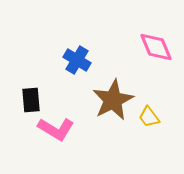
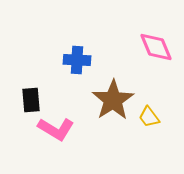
blue cross: rotated 28 degrees counterclockwise
brown star: rotated 6 degrees counterclockwise
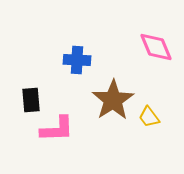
pink L-shape: moved 1 px right; rotated 33 degrees counterclockwise
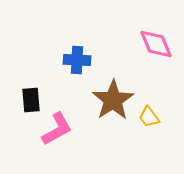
pink diamond: moved 3 px up
pink L-shape: rotated 27 degrees counterclockwise
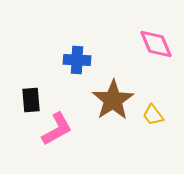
yellow trapezoid: moved 4 px right, 2 px up
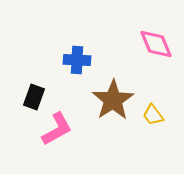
black rectangle: moved 3 px right, 3 px up; rotated 25 degrees clockwise
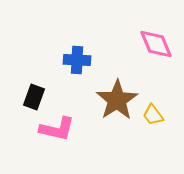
brown star: moved 4 px right
pink L-shape: rotated 42 degrees clockwise
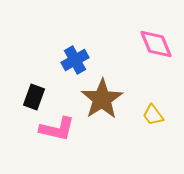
blue cross: moved 2 px left; rotated 32 degrees counterclockwise
brown star: moved 15 px left, 1 px up
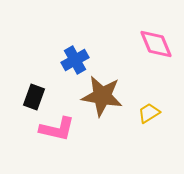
brown star: moved 3 px up; rotated 30 degrees counterclockwise
yellow trapezoid: moved 4 px left, 2 px up; rotated 95 degrees clockwise
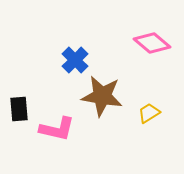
pink diamond: moved 4 px left, 1 px up; rotated 27 degrees counterclockwise
blue cross: rotated 16 degrees counterclockwise
black rectangle: moved 15 px left, 12 px down; rotated 25 degrees counterclockwise
